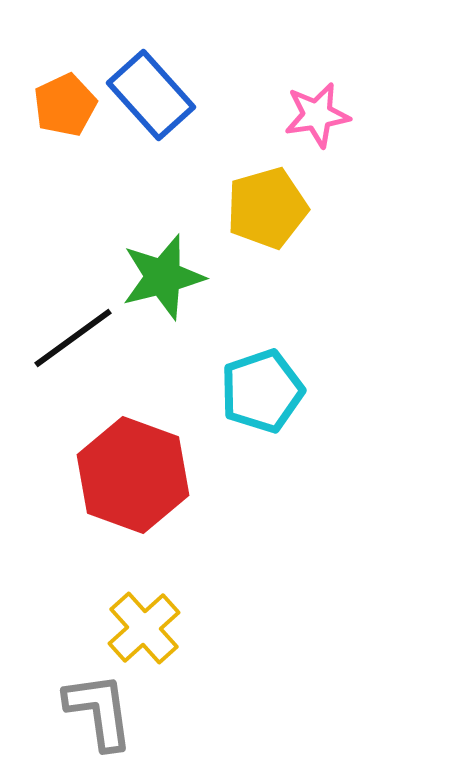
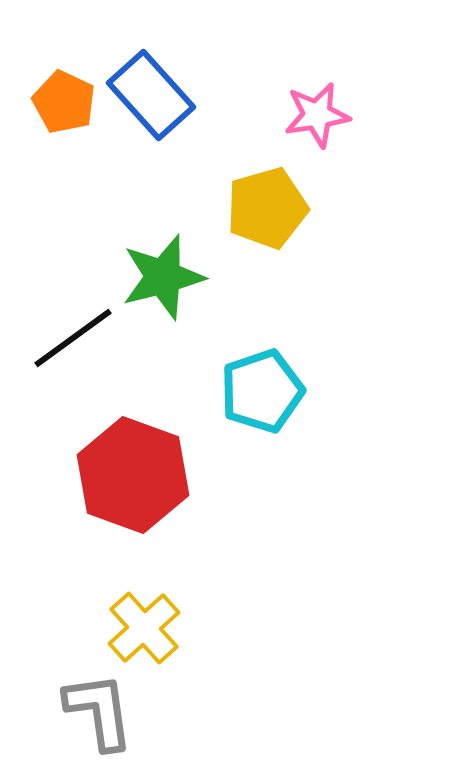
orange pentagon: moved 1 px left, 3 px up; rotated 22 degrees counterclockwise
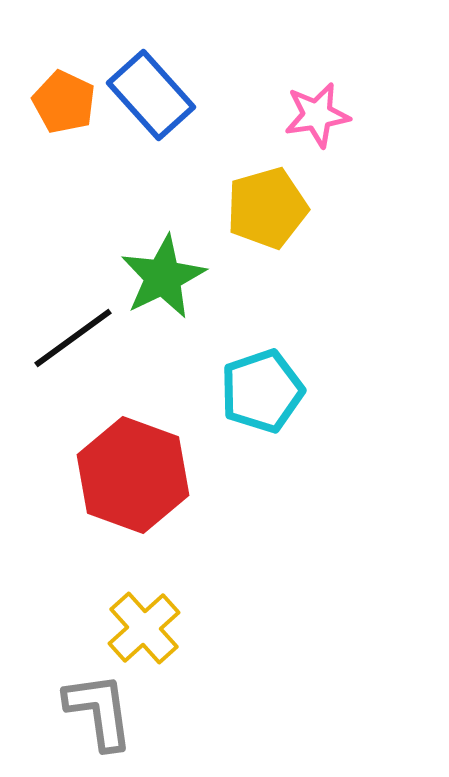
green star: rotated 12 degrees counterclockwise
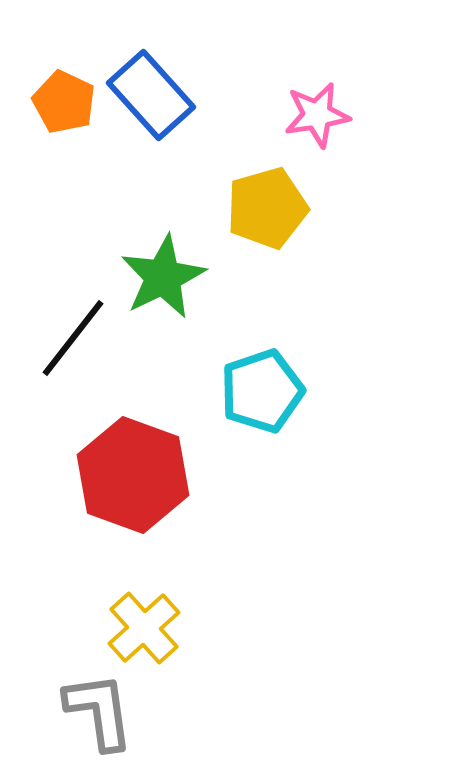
black line: rotated 16 degrees counterclockwise
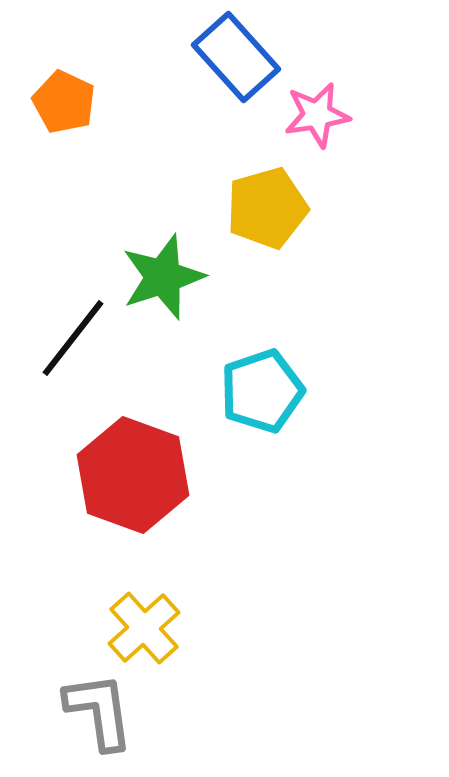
blue rectangle: moved 85 px right, 38 px up
green star: rotated 8 degrees clockwise
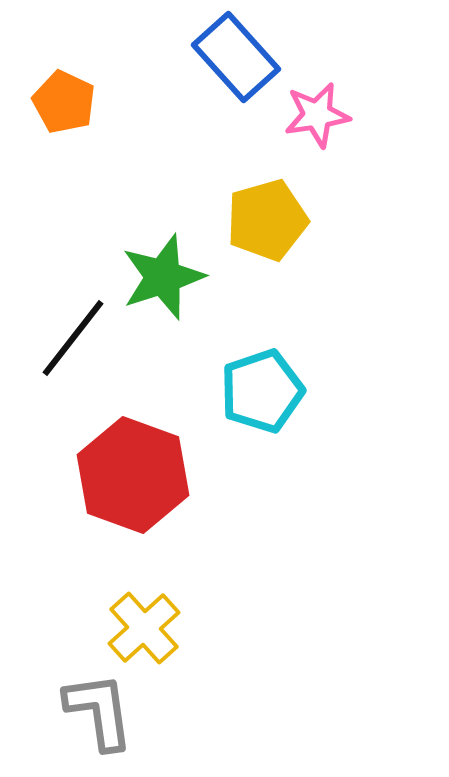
yellow pentagon: moved 12 px down
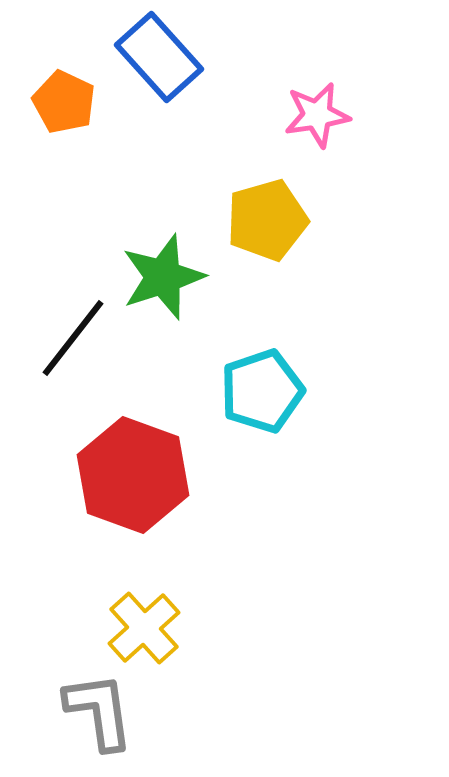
blue rectangle: moved 77 px left
